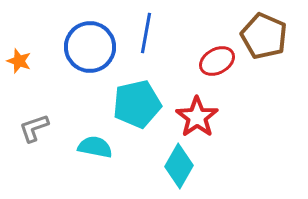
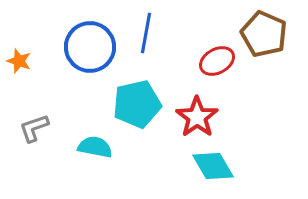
brown pentagon: moved 2 px up
cyan diamond: moved 34 px right; rotated 60 degrees counterclockwise
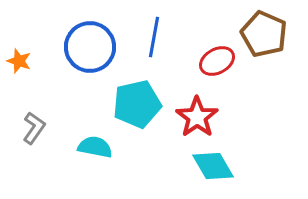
blue line: moved 8 px right, 4 px down
gray L-shape: rotated 144 degrees clockwise
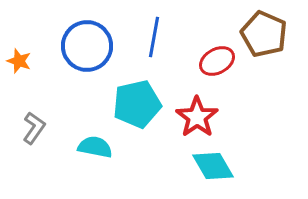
blue circle: moved 3 px left, 1 px up
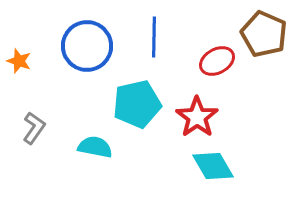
blue line: rotated 9 degrees counterclockwise
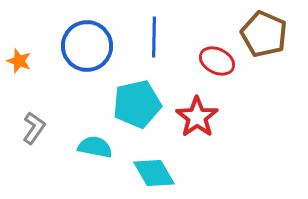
red ellipse: rotated 56 degrees clockwise
cyan diamond: moved 59 px left, 7 px down
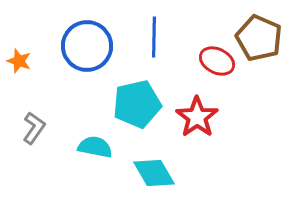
brown pentagon: moved 5 px left, 4 px down
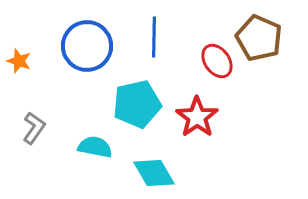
red ellipse: rotated 28 degrees clockwise
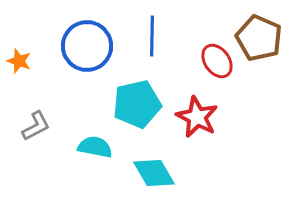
blue line: moved 2 px left, 1 px up
red star: rotated 9 degrees counterclockwise
gray L-shape: moved 2 px right, 2 px up; rotated 28 degrees clockwise
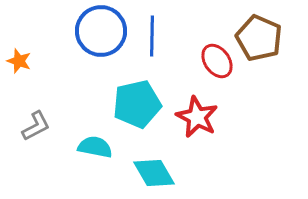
blue circle: moved 14 px right, 15 px up
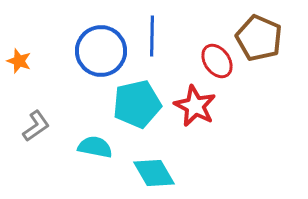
blue circle: moved 20 px down
red star: moved 2 px left, 11 px up
gray L-shape: rotated 8 degrees counterclockwise
